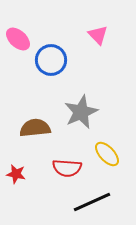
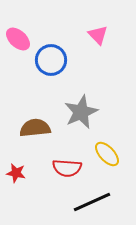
red star: moved 1 px up
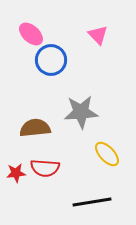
pink ellipse: moved 13 px right, 5 px up
gray star: rotated 20 degrees clockwise
red semicircle: moved 22 px left
red star: rotated 18 degrees counterclockwise
black line: rotated 15 degrees clockwise
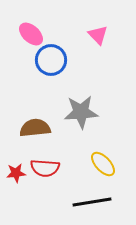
yellow ellipse: moved 4 px left, 10 px down
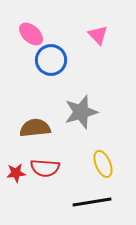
gray star: rotated 12 degrees counterclockwise
yellow ellipse: rotated 20 degrees clockwise
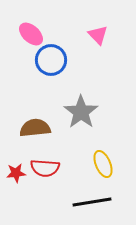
gray star: rotated 20 degrees counterclockwise
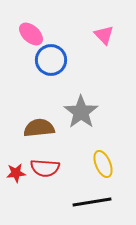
pink triangle: moved 6 px right
brown semicircle: moved 4 px right
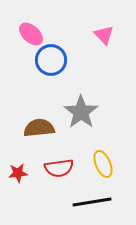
red semicircle: moved 14 px right; rotated 12 degrees counterclockwise
red star: moved 2 px right
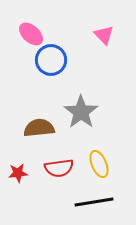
yellow ellipse: moved 4 px left
black line: moved 2 px right
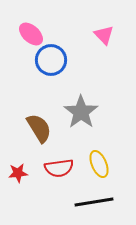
brown semicircle: rotated 64 degrees clockwise
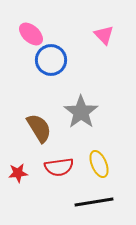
red semicircle: moved 1 px up
